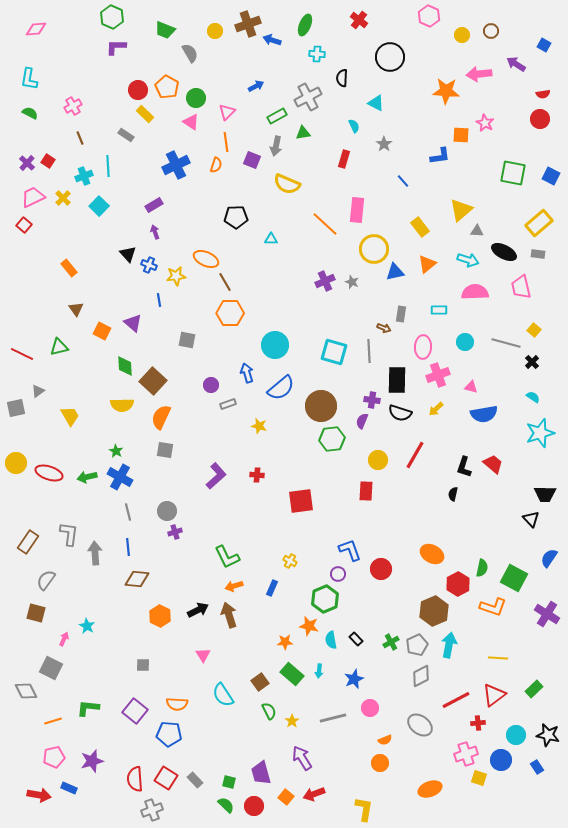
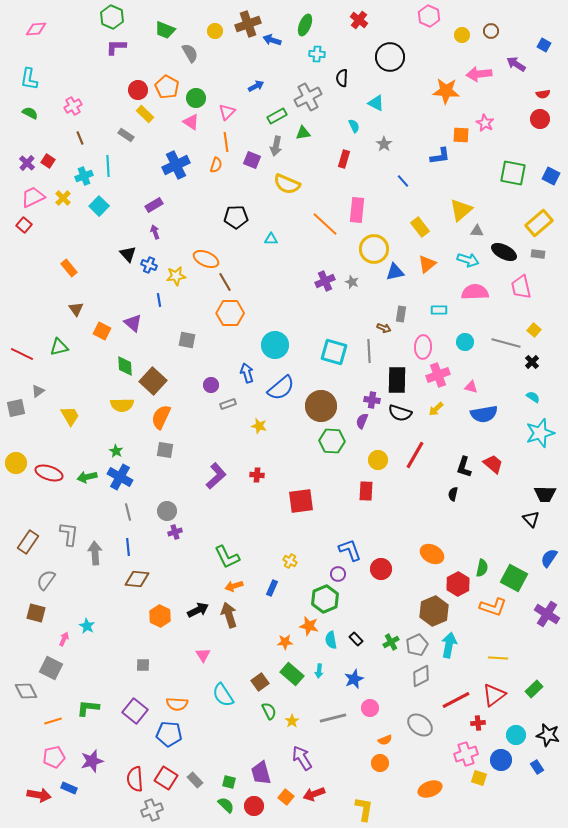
green hexagon at (332, 439): moved 2 px down; rotated 10 degrees clockwise
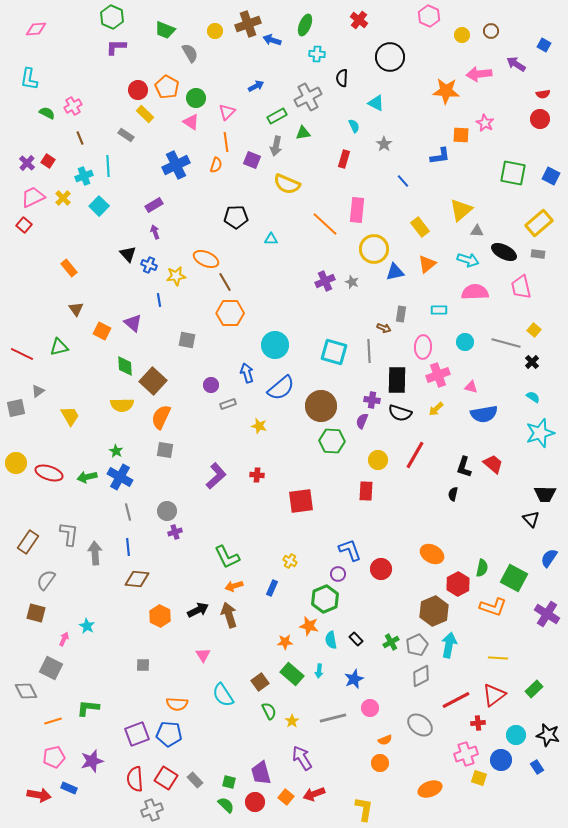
green semicircle at (30, 113): moved 17 px right
purple square at (135, 711): moved 2 px right, 23 px down; rotated 30 degrees clockwise
red circle at (254, 806): moved 1 px right, 4 px up
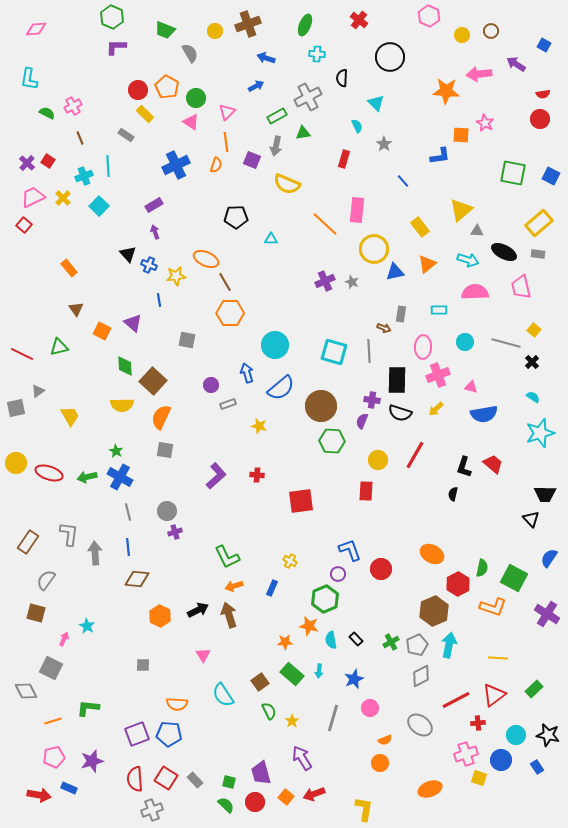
blue arrow at (272, 40): moved 6 px left, 18 px down
cyan triangle at (376, 103): rotated 18 degrees clockwise
cyan semicircle at (354, 126): moved 3 px right
gray line at (333, 718): rotated 60 degrees counterclockwise
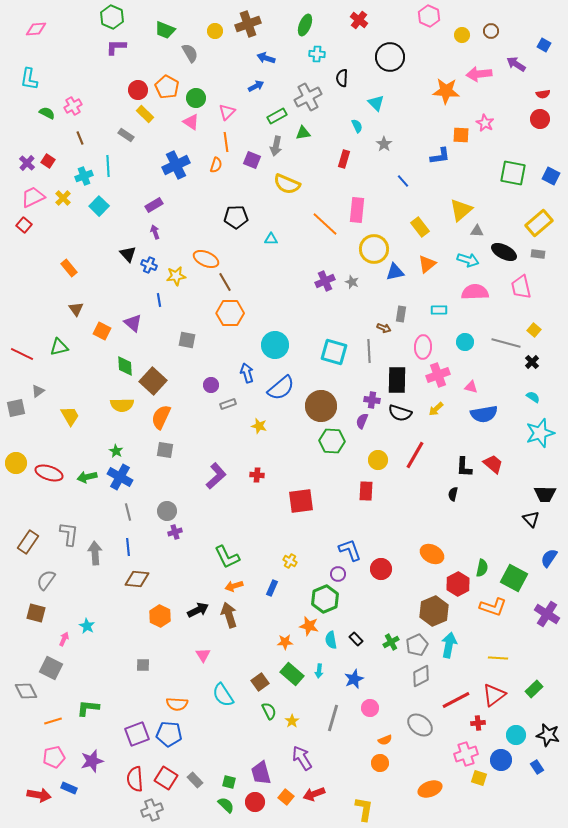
black L-shape at (464, 467): rotated 15 degrees counterclockwise
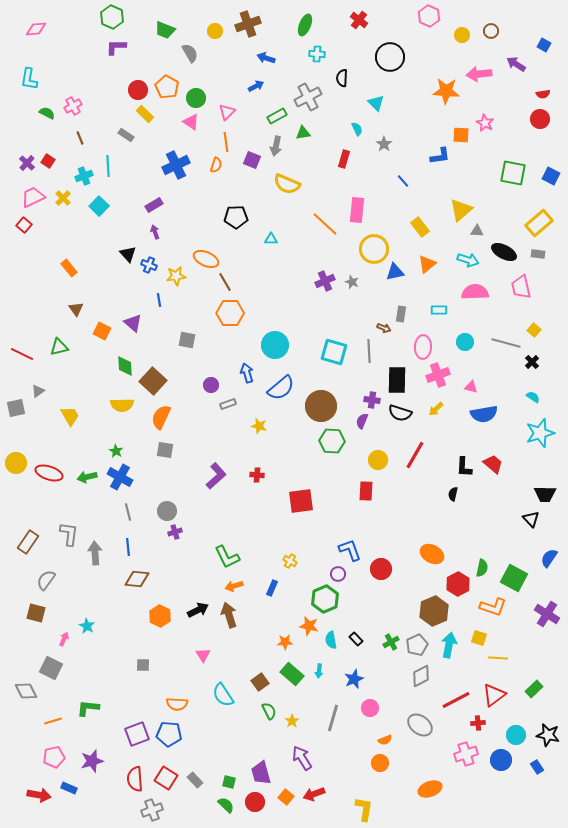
cyan semicircle at (357, 126): moved 3 px down
yellow square at (479, 778): moved 140 px up
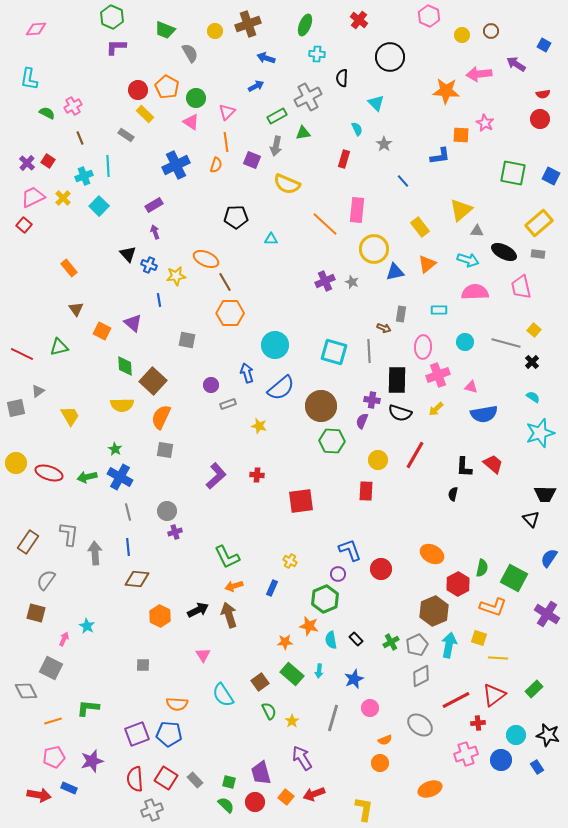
green star at (116, 451): moved 1 px left, 2 px up
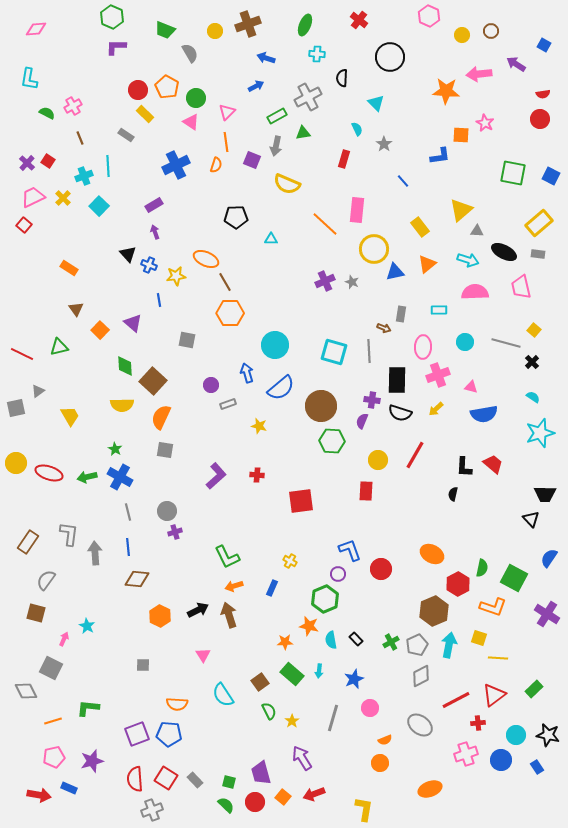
orange rectangle at (69, 268): rotated 18 degrees counterclockwise
orange square at (102, 331): moved 2 px left, 1 px up; rotated 18 degrees clockwise
orange square at (286, 797): moved 3 px left
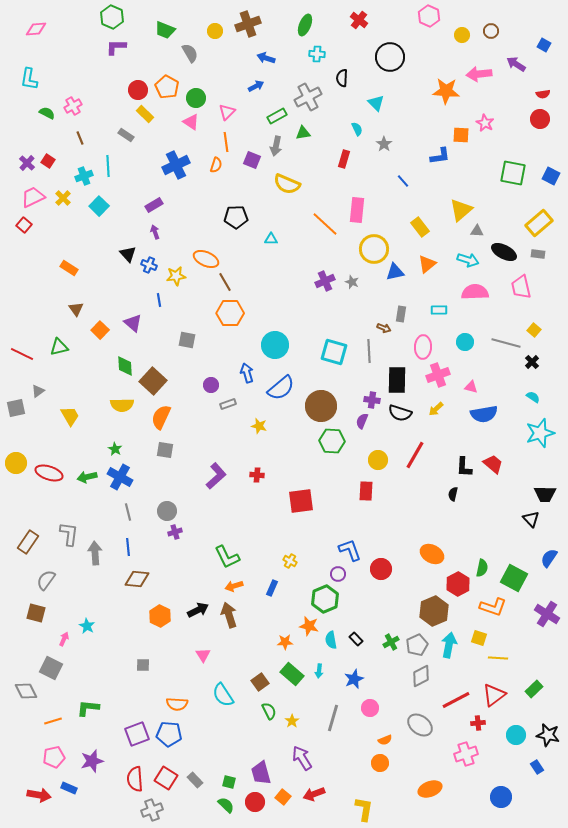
blue circle at (501, 760): moved 37 px down
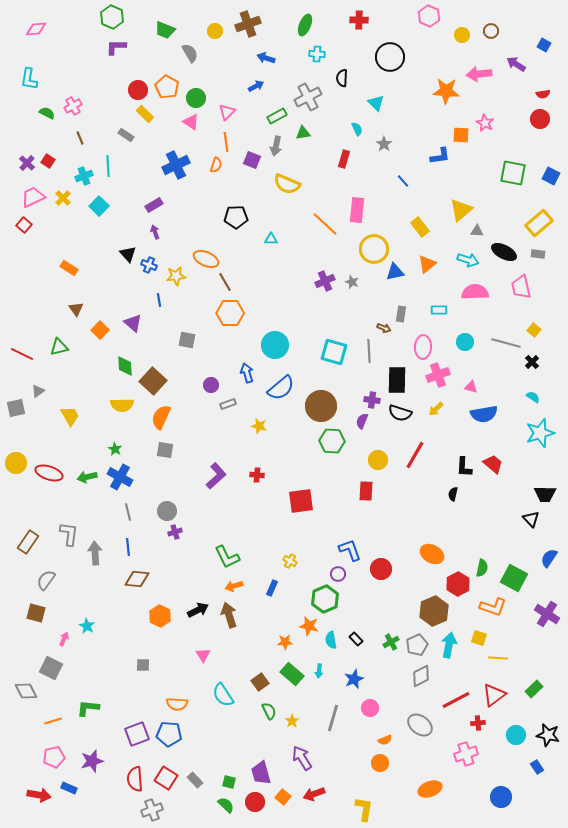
red cross at (359, 20): rotated 36 degrees counterclockwise
